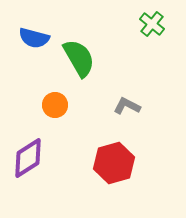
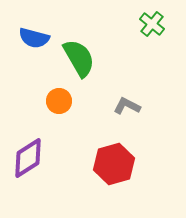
orange circle: moved 4 px right, 4 px up
red hexagon: moved 1 px down
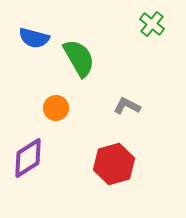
orange circle: moved 3 px left, 7 px down
